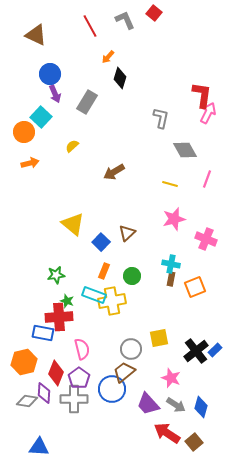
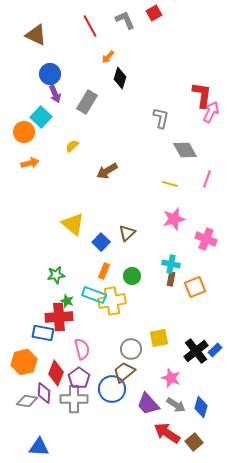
red square at (154, 13): rotated 21 degrees clockwise
pink arrow at (208, 113): moved 3 px right, 1 px up
brown arrow at (114, 172): moved 7 px left, 1 px up
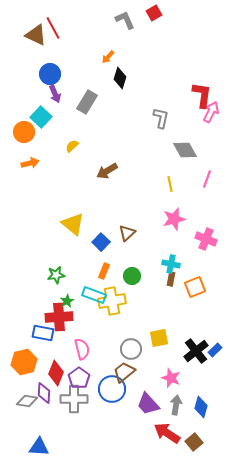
red line at (90, 26): moved 37 px left, 2 px down
yellow line at (170, 184): rotated 63 degrees clockwise
green star at (67, 301): rotated 24 degrees clockwise
gray arrow at (176, 405): rotated 114 degrees counterclockwise
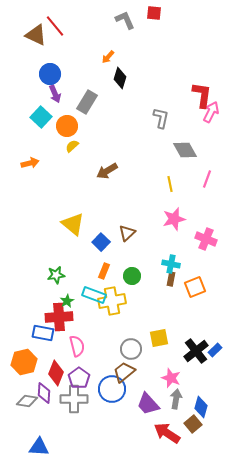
red square at (154, 13): rotated 35 degrees clockwise
red line at (53, 28): moved 2 px right, 2 px up; rotated 10 degrees counterclockwise
orange circle at (24, 132): moved 43 px right, 6 px up
pink semicircle at (82, 349): moved 5 px left, 3 px up
gray arrow at (176, 405): moved 6 px up
brown square at (194, 442): moved 1 px left, 18 px up
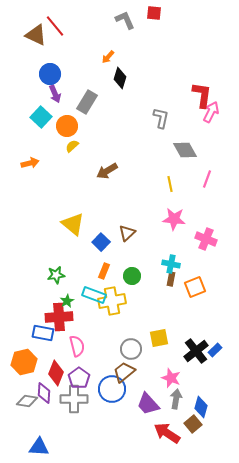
pink star at (174, 219): rotated 20 degrees clockwise
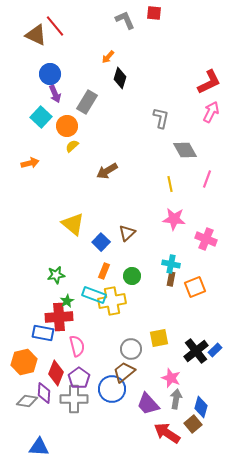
red L-shape at (202, 95): moved 7 px right, 13 px up; rotated 56 degrees clockwise
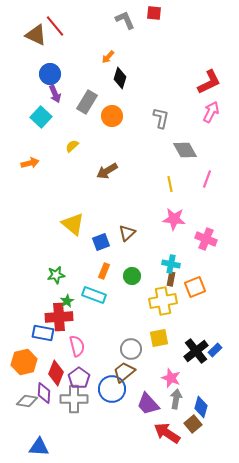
orange circle at (67, 126): moved 45 px right, 10 px up
blue square at (101, 242): rotated 24 degrees clockwise
yellow cross at (112, 301): moved 51 px right
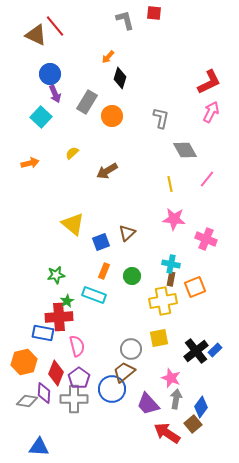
gray L-shape at (125, 20): rotated 10 degrees clockwise
yellow semicircle at (72, 146): moved 7 px down
pink line at (207, 179): rotated 18 degrees clockwise
blue diamond at (201, 407): rotated 20 degrees clockwise
